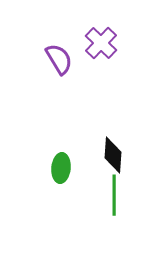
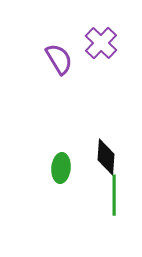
black diamond: moved 7 px left, 2 px down
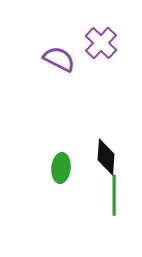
purple semicircle: rotated 32 degrees counterclockwise
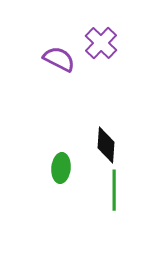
black diamond: moved 12 px up
green line: moved 5 px up
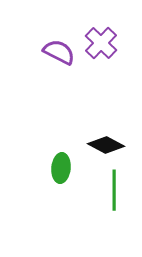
purple semicircle: moved 7 px up
black diamond: rotated 66 degrees counterclockwise
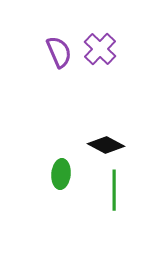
purple cross: moved 1 px left, 6 px down
purple semicircle: rotated 40 degrees clockwise
green ellipse: moved 6 px down
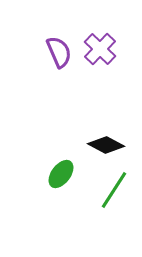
green ellipse: rotated 32 degrees clockwise
green line: rotated 33 degrees clockwise
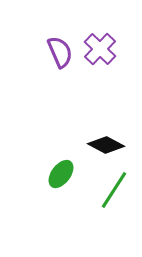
purple semicircle: moved 1 px right
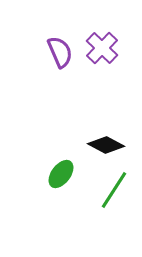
purple cross: moved 2 px right, 1 px up
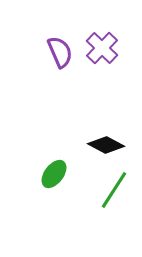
green ellipse: moved 7 px left
